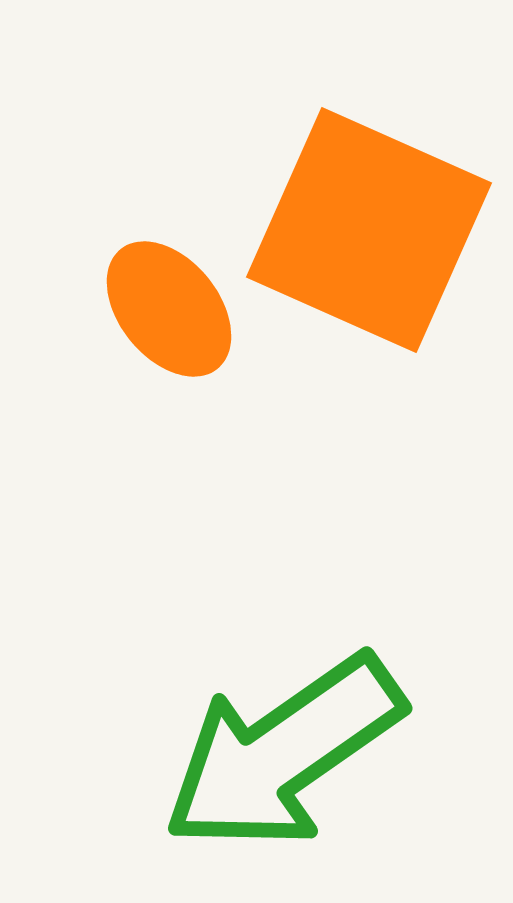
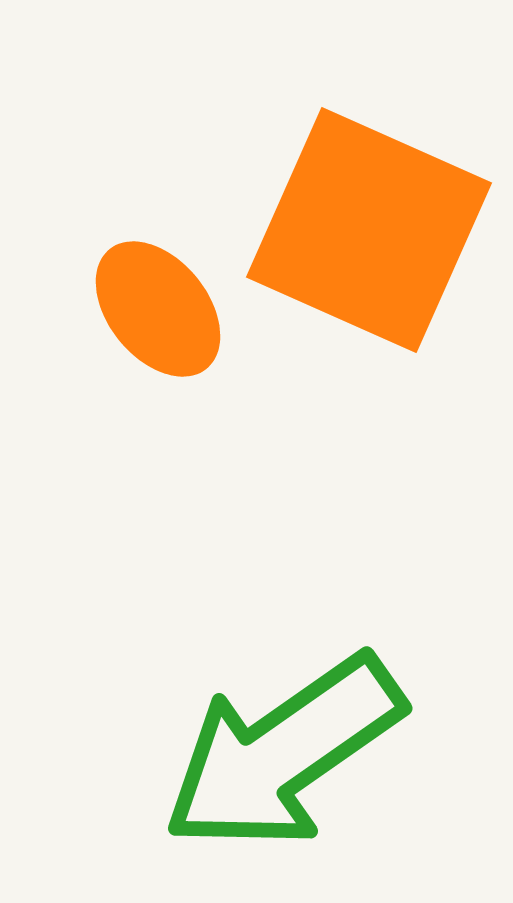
orange ellipse: moved 11 px left
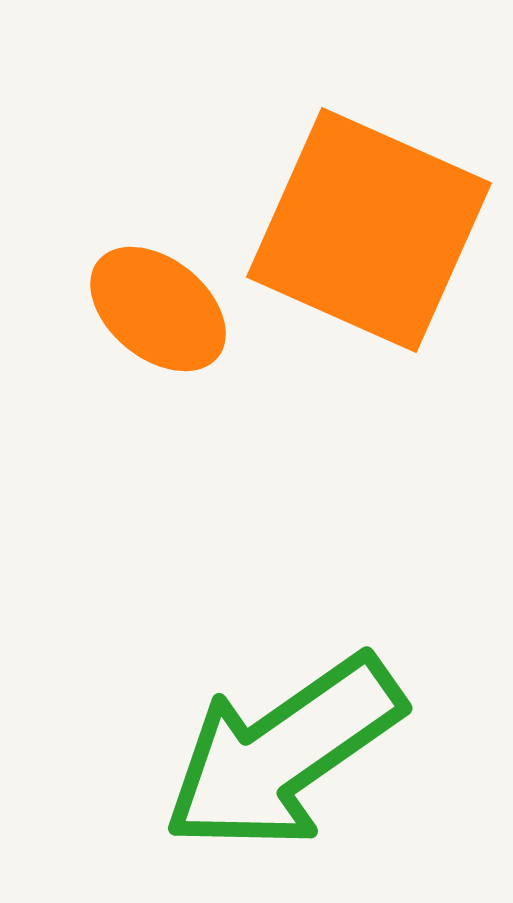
orange ellipse: rotated 12 degrees counterclockwise
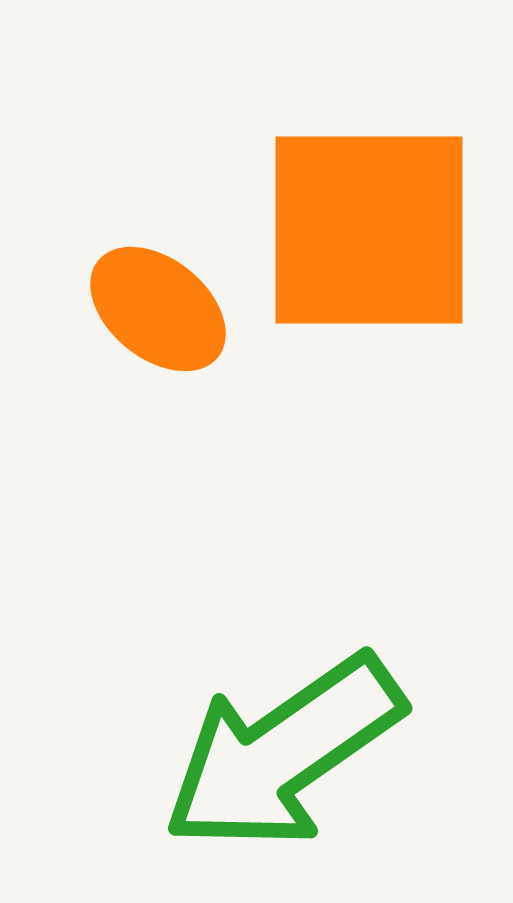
orange square: rotated 24 degrees counterclockwise
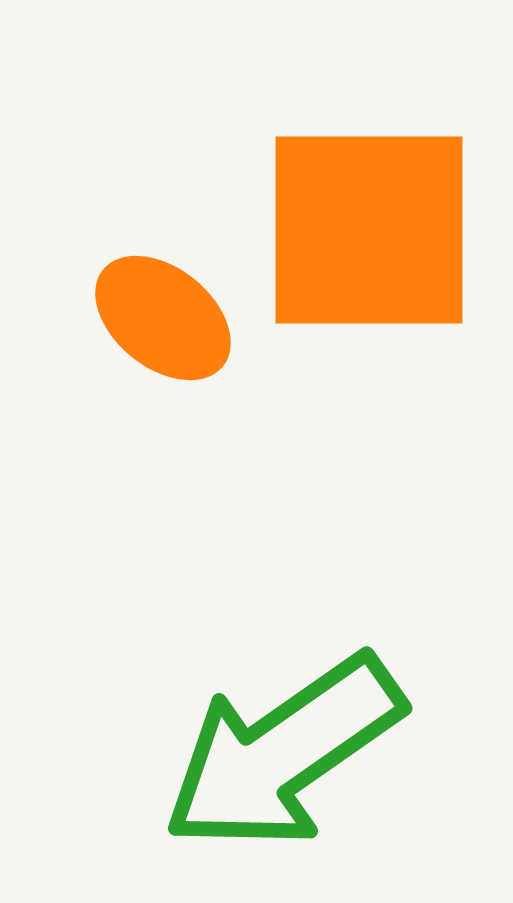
orange ellipse: moved 5 px right, 9 px down
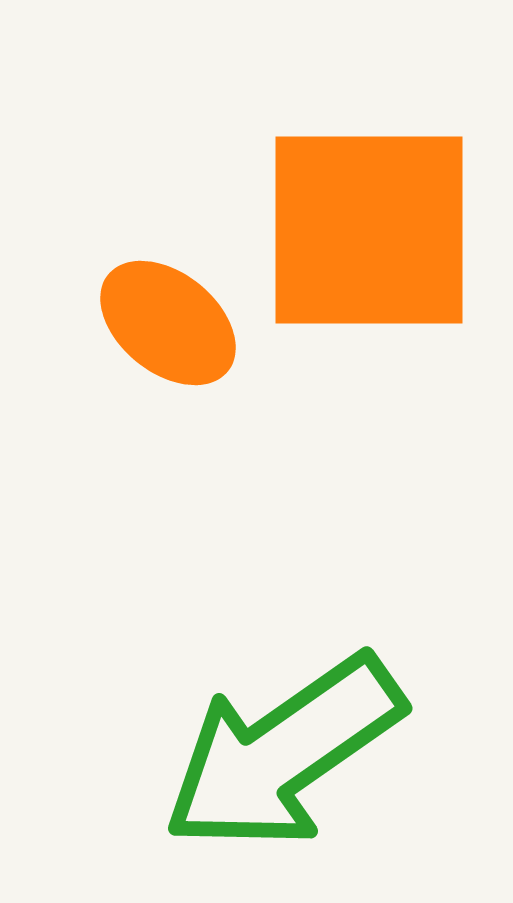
orange ellipse: moved 5 px right, 5 px down
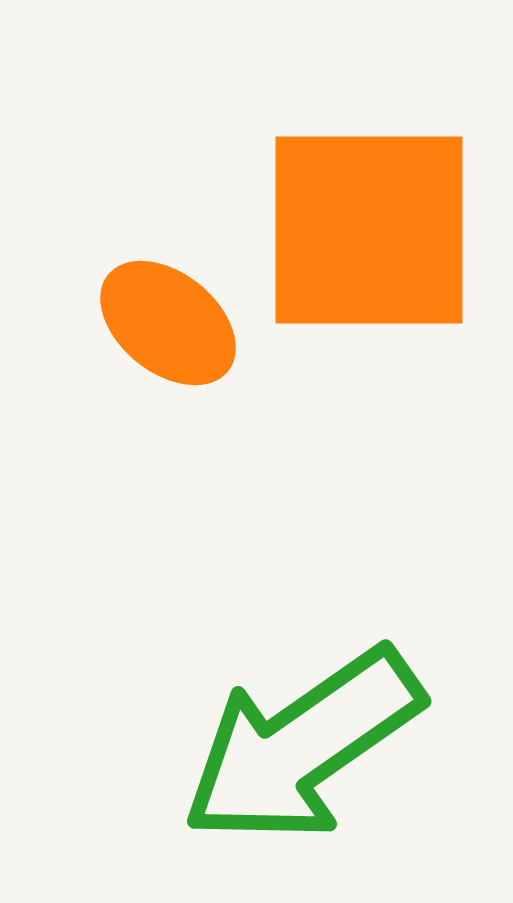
green arrow: moved 19 px right, 7 px up
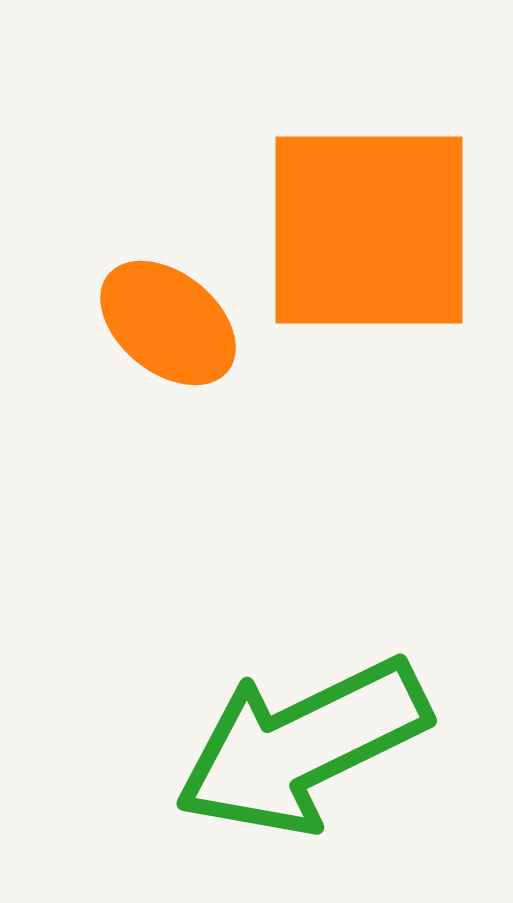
green arrow: rotated 9 degrees clockwise
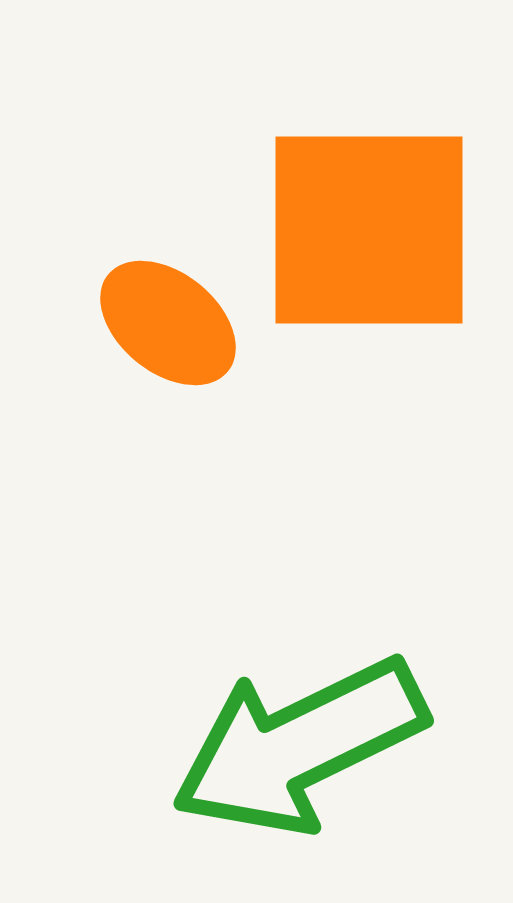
green arrow: moved 3 px left
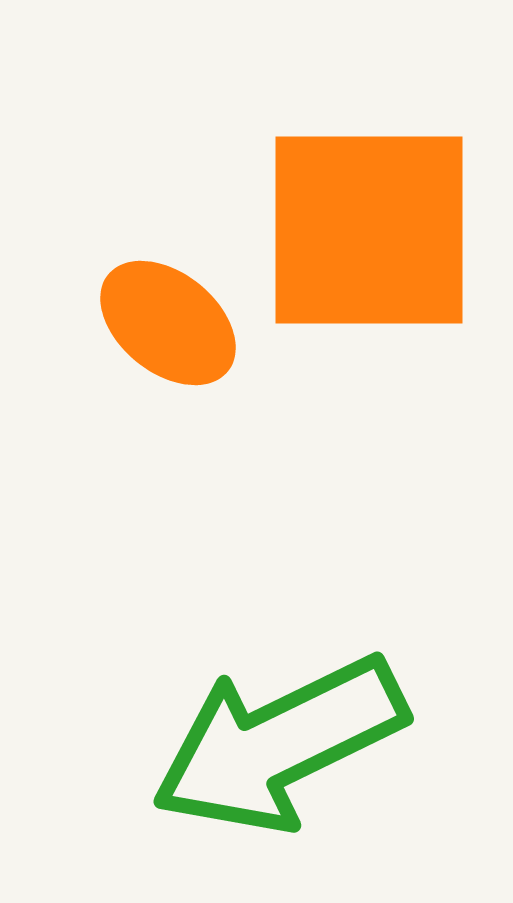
green arrow: moved 20 px left, 2 px up
